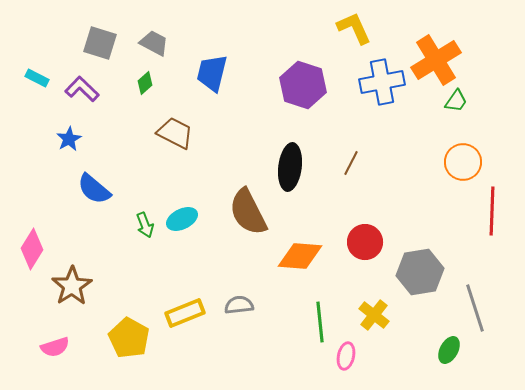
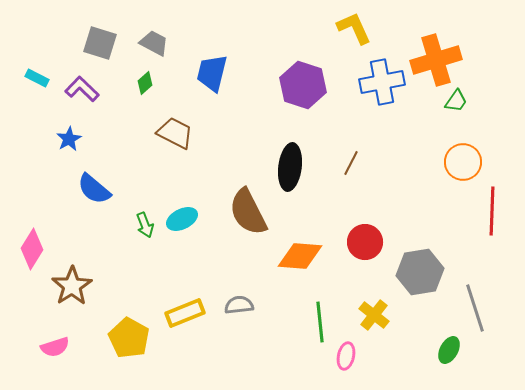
orange cross: rotated 15 degrees clockwise
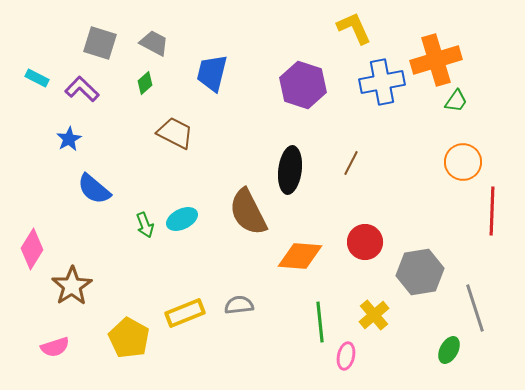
black ellipse: moved 3 px down
yellow cross: rotated 12 degrees clockwise
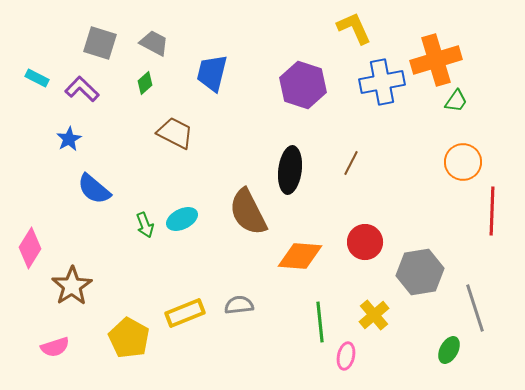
pink diamond: moved 2 px left, 1 px up
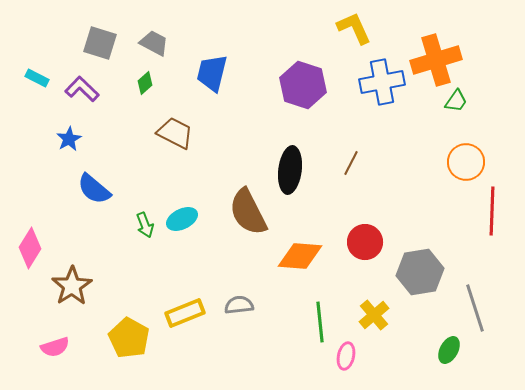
orange circle: moved 3 px right
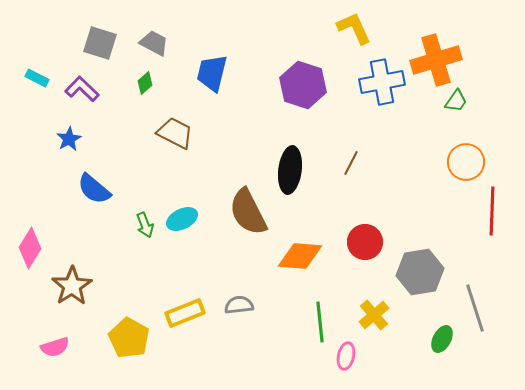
green ellipse: moved 7 px left, 11 px up
